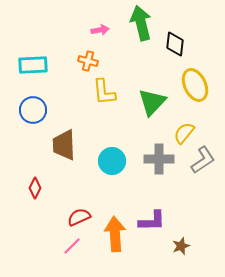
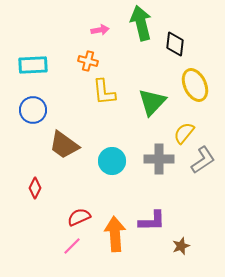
brown trapezoid: rotated 52 degrees counterclockwise
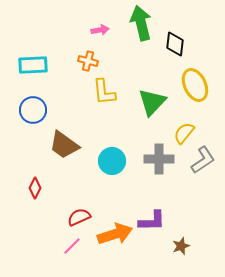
orange arrow: rotated 76 degrees clockwise
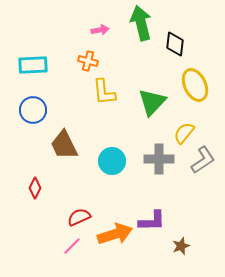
brown trapezoid: rotated 28 degrees clockwise
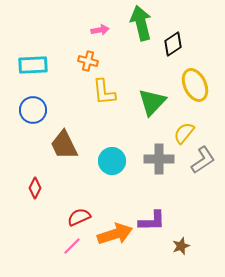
black diamond: moved 2 px left; rotated 50 degrees clockwise
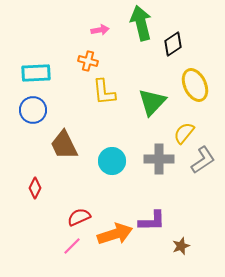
cyan rectangle: moved 3 px right, 8 px down
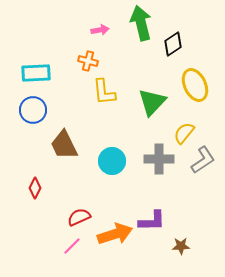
brown star: rotated 18 degrees clockwise
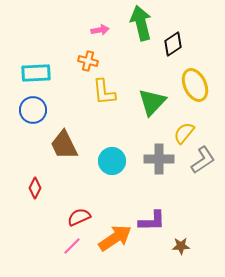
orange arrow: moved 4 px down; rotated 16 degrees counterclockwise
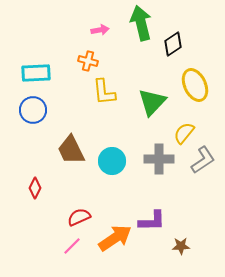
brown trapezoid: moved 7 px right, 5 px down
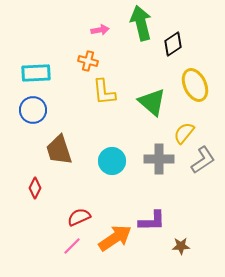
green triangle: rotated 32 degrees counterclockwise
brown trapezoid: moved 12 px left; rotated 8 degrees clockwise
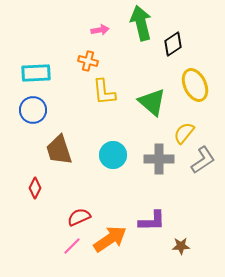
cyan circle: moved 1 px right, 6 px up
orange arrow: moved 5 px left, 1 px down
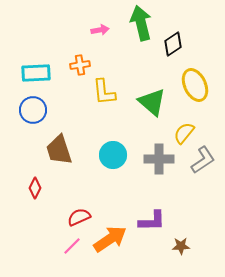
orange cross: moved 8 px left, 4 px down; rotated 24 degrees counterclockwise
